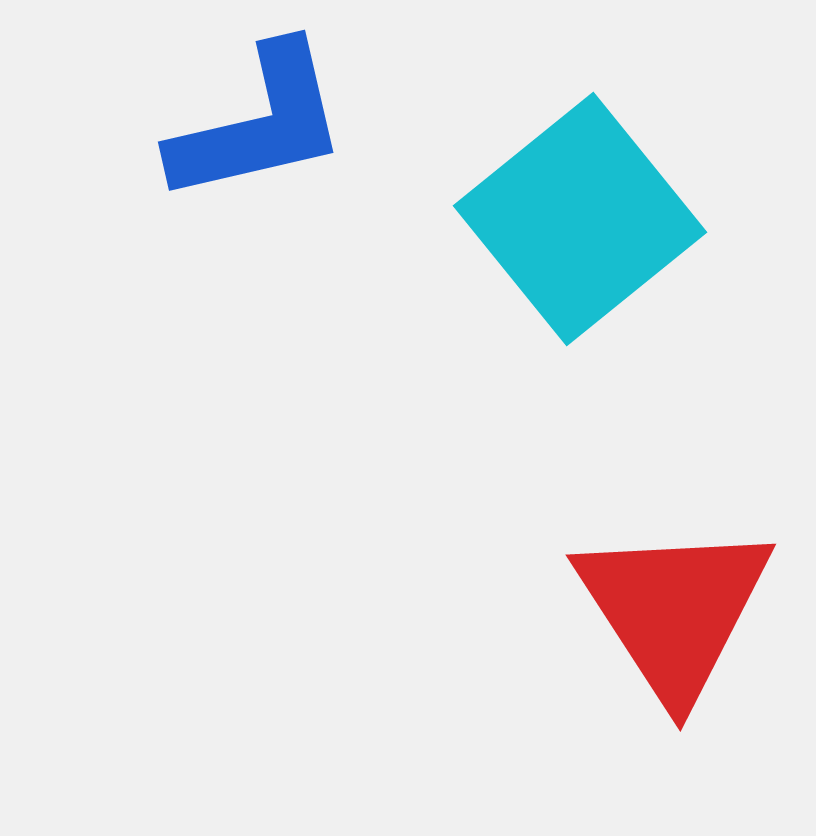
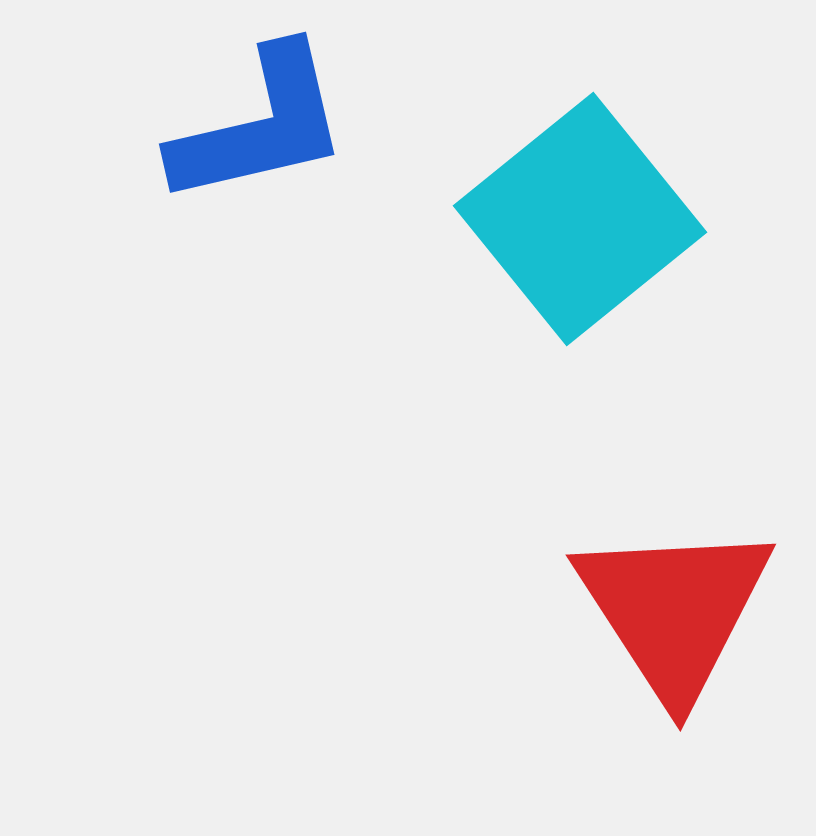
blue L-shape: moved 1 px right, 2 px down
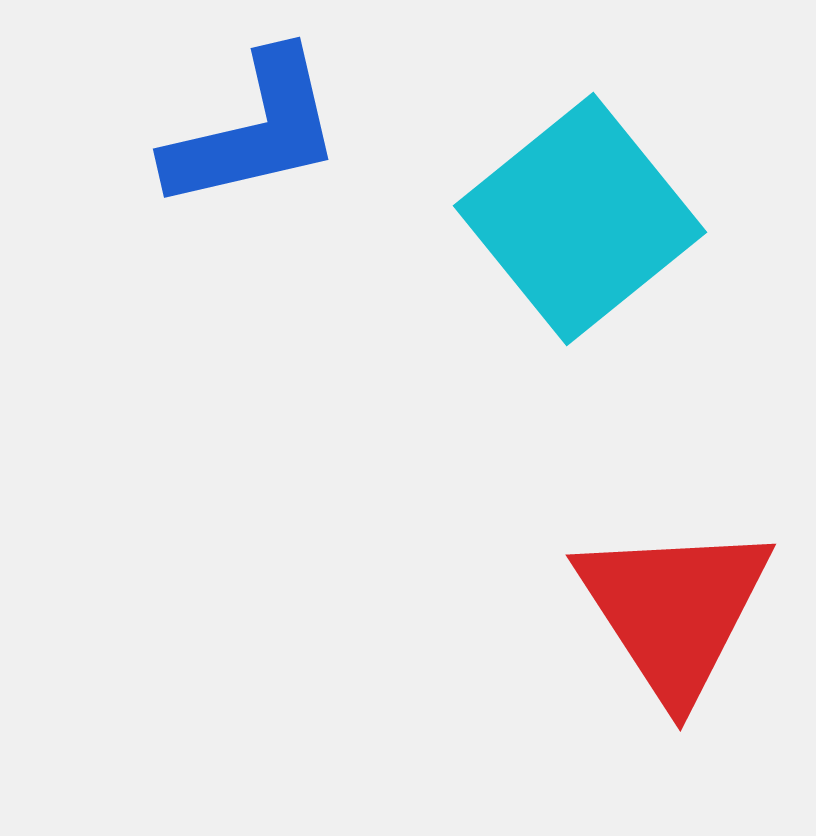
blue L-shape: moved 6 px left, 5 px down
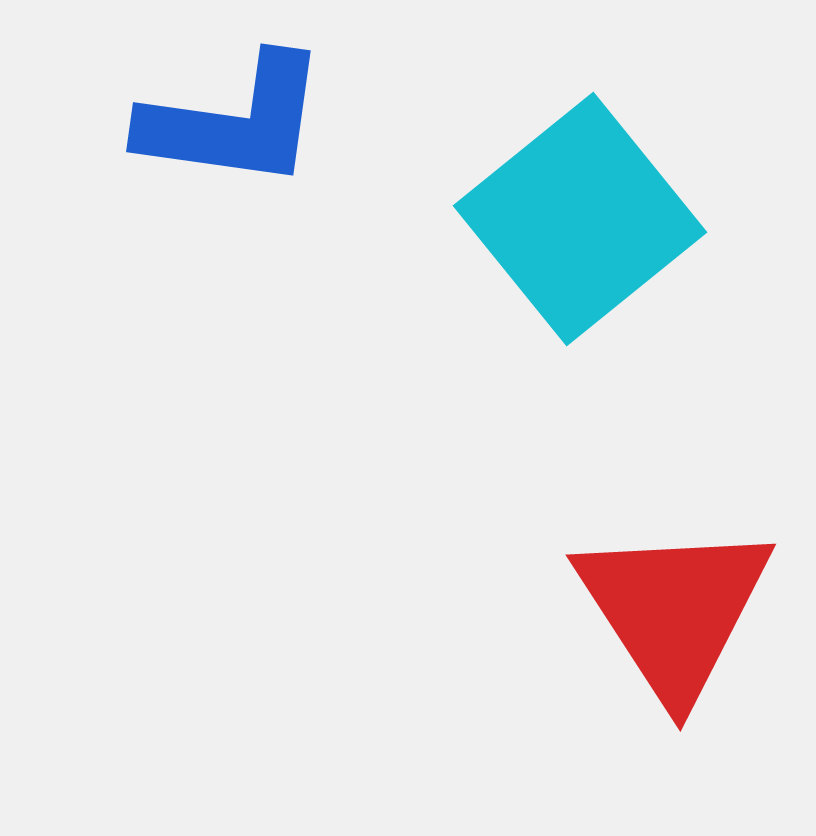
blue L-shape: moved 20 px left, 9 px up; rotated 21 degrees clockwise
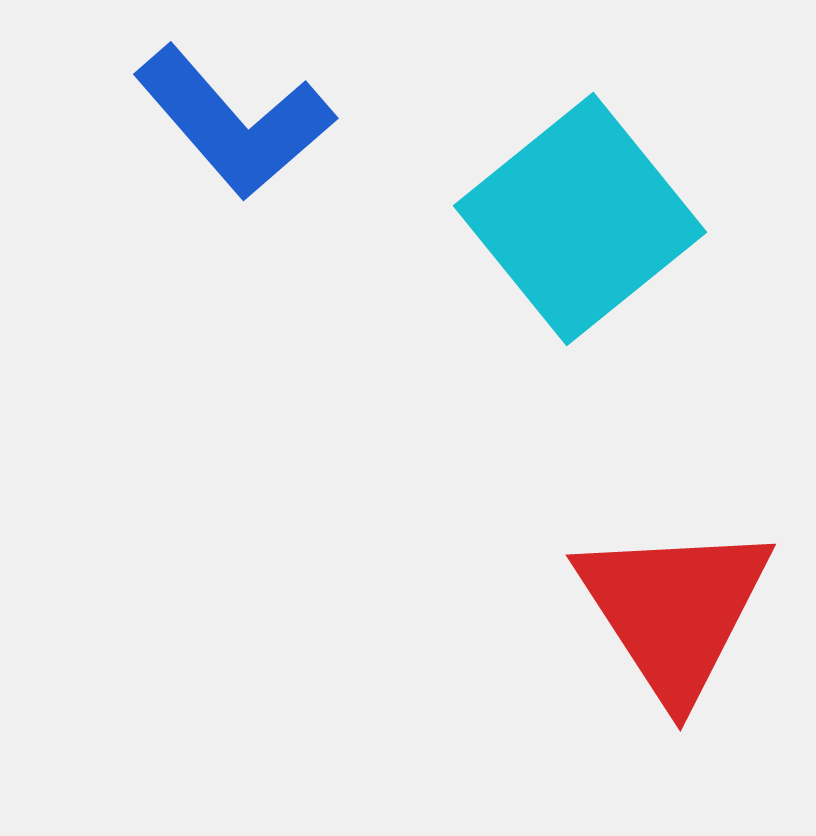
blue L-shape: rotated 41 degrees clockwise
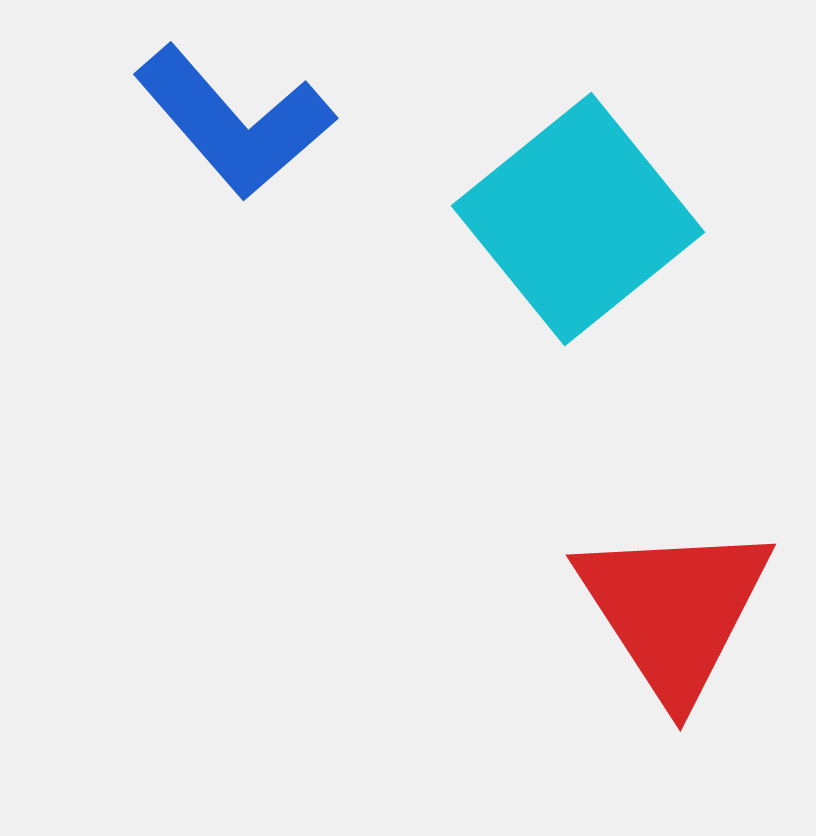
cyan square: moved 2 px left
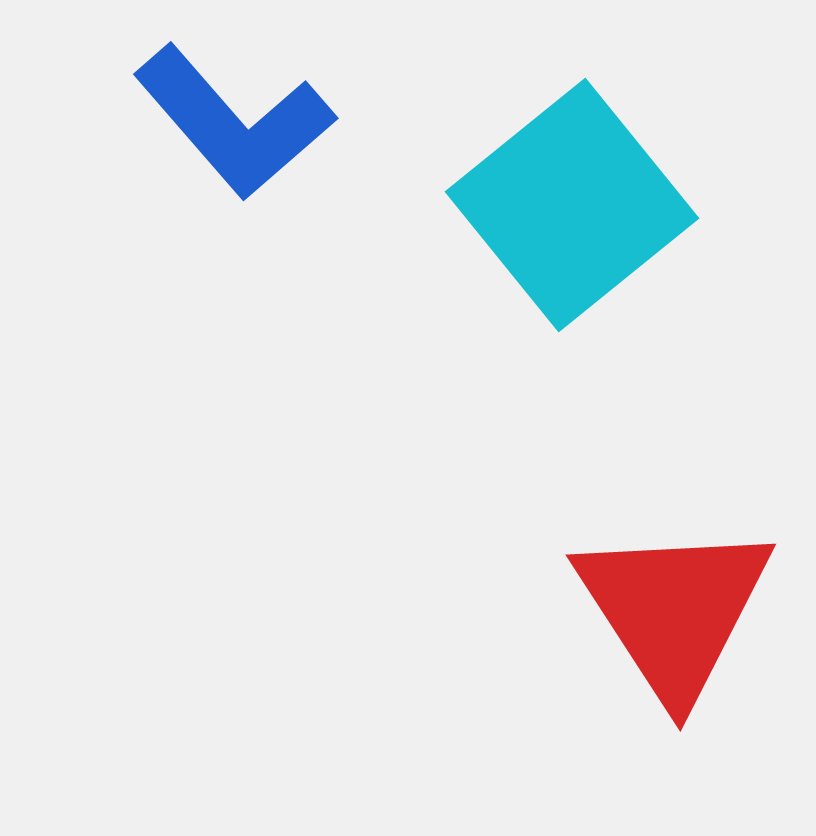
cyan square: moved 6 px left, 14 px up
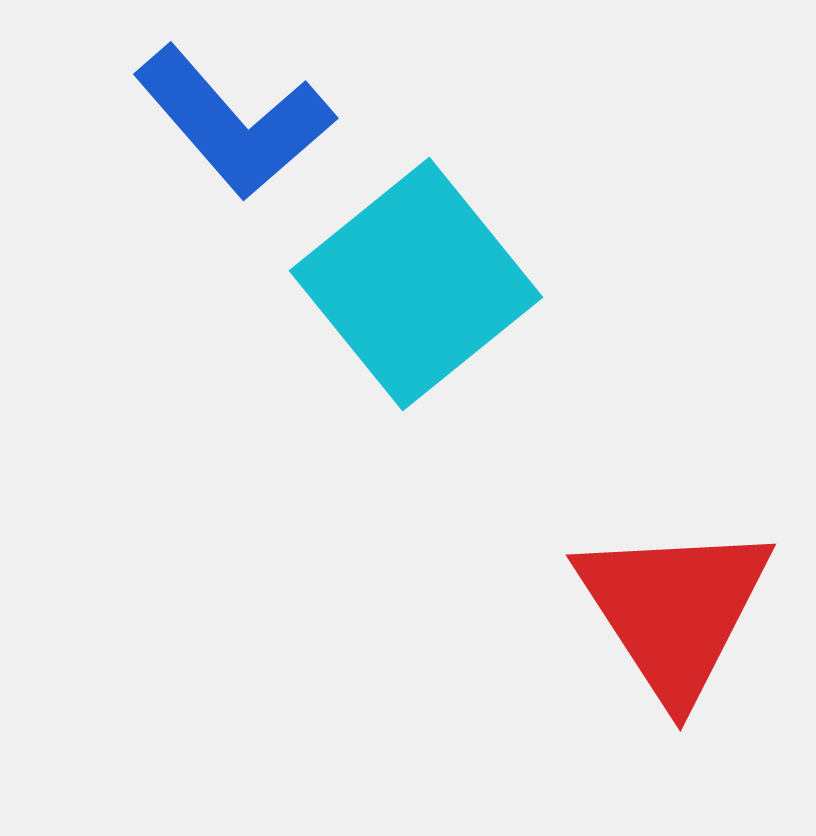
cyan square: moved 156 px left, 79 px down
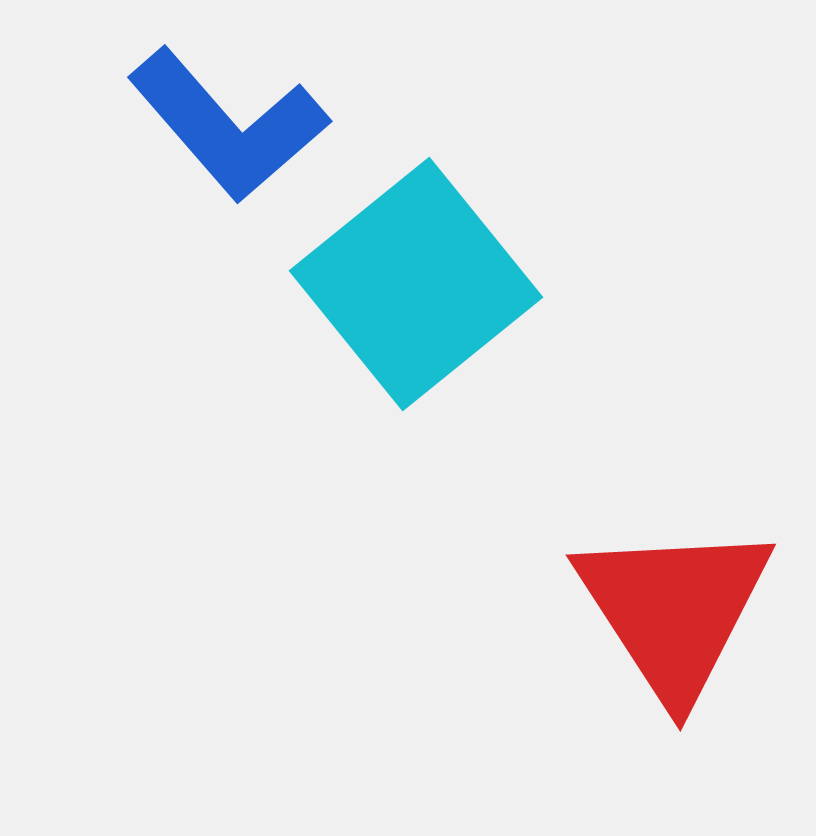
blue L-shape: moved 6 px left, 3 px down
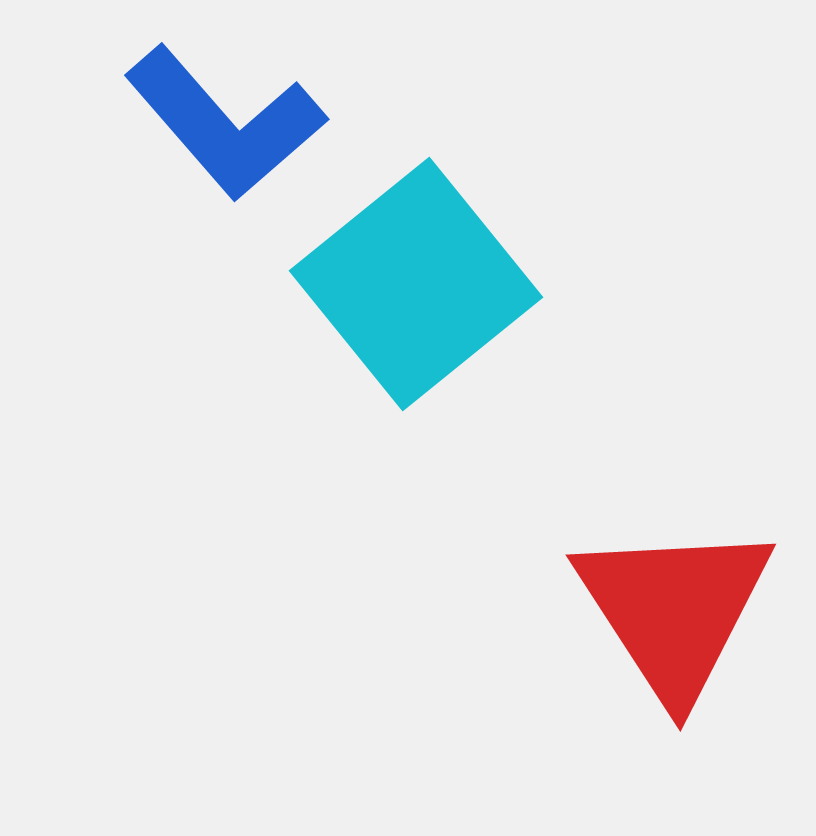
blue L-shape: moved 3 px left, 2 px up
